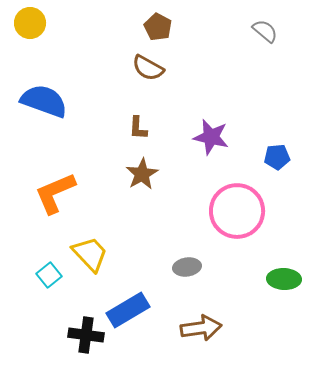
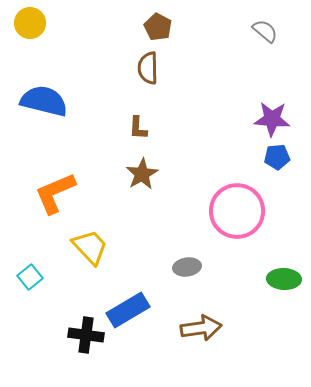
brown semicircle: rotated 60 degrees clockwise
blue semicircle: rotated 6 degrees counterclockwise
purple star: moved 61 px right, 18 px up; rotated 9 degrees counterclockwise
yellow trapezoid: moved 7 px up
cyan square: moved 19 px left, 2 px down
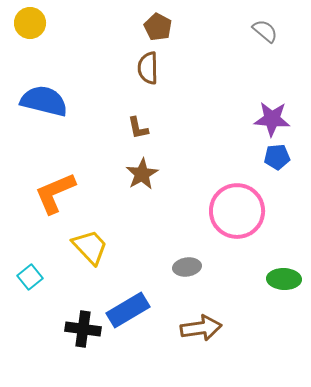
brown L-shape: rotated 15 degrees counterclockwise
black cross: moved 3 px left, 6 px up
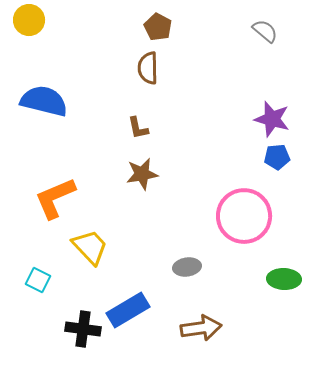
yellow circle: moved 1 px left, 3 px up
purple star: rotated 12 degrees clockwise
brown star: rotated 20 degrees clockwise
orange L-shape: moved 5 px down
pink circle: moved 7 px right, 5 px down
cyan square: moved 8 px right, 3 px down; rotated 25 degrees counterclockwise
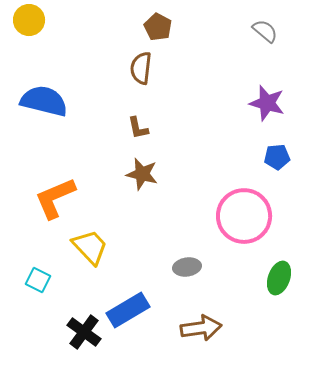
brown semicircle: moved 7 px left; rotated 8 degrees clockwise
purple star: moved 5 px left, 16 px up
brown star: rotated 24 degrees clockwise
green ellipse: moved 5 px left, 1 px up; rotated 72 degrees counterclockwise
black cross: moved 1 px right, 3 px down; rotated 28 degrees clockwise
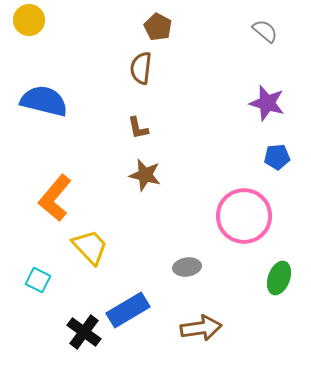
brown star: moved 3 px right, 1 px down
orange L-shape: rotated 27 degrees counterclockwise
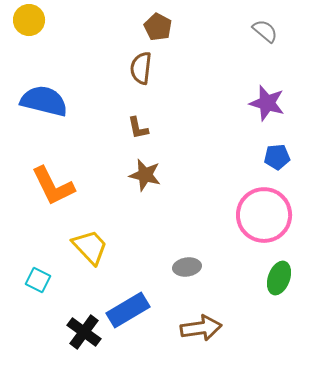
orange L-shape: moved 2 px left, 12 px up; rotated 66 degrees counterclockwise
pink circle: moved 20 px right, 1 px up
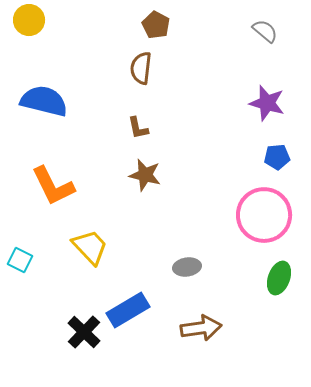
brown pentagon: moved 2 px left, 2 px up
cyan square: moved 18 px left, 20 px up
black cross: rotated 8 degrees clockwise
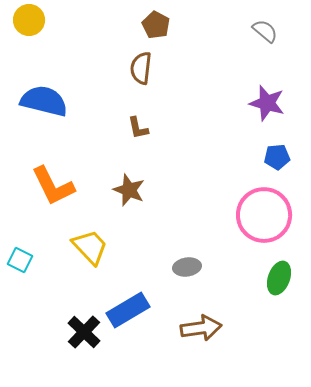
brown star: moved 16 px left, 15 px down; rotated 8 degrees clockwise
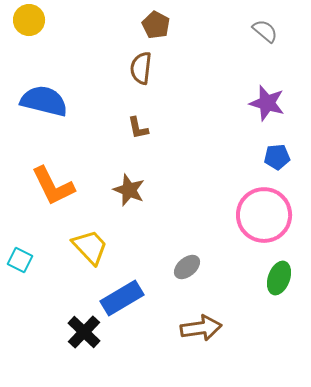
gray ellipse: rotated 32 degrees counterclockwise
blue rectangle: moved 6 px left, 12 px up
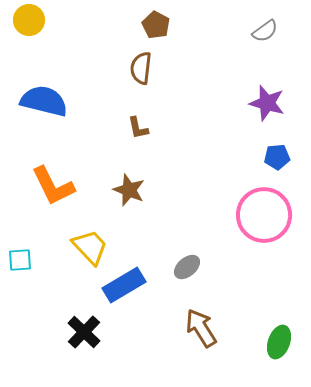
gray semicircle: rotated 104 degrees clockwise
cyan square: rotated 30 degrees counterclockwise
green ellipse: moved 64 px down
blue rectangle: moved 2 px right, 13 px up
brown arrow: rotated 114 degrees counterclockwise
